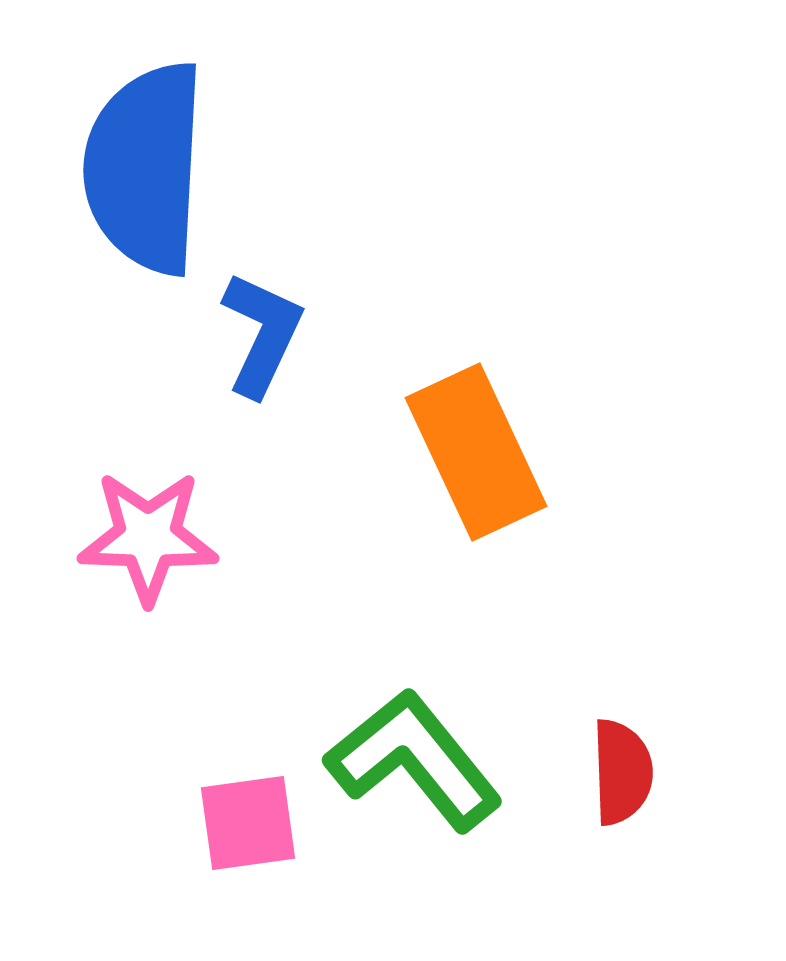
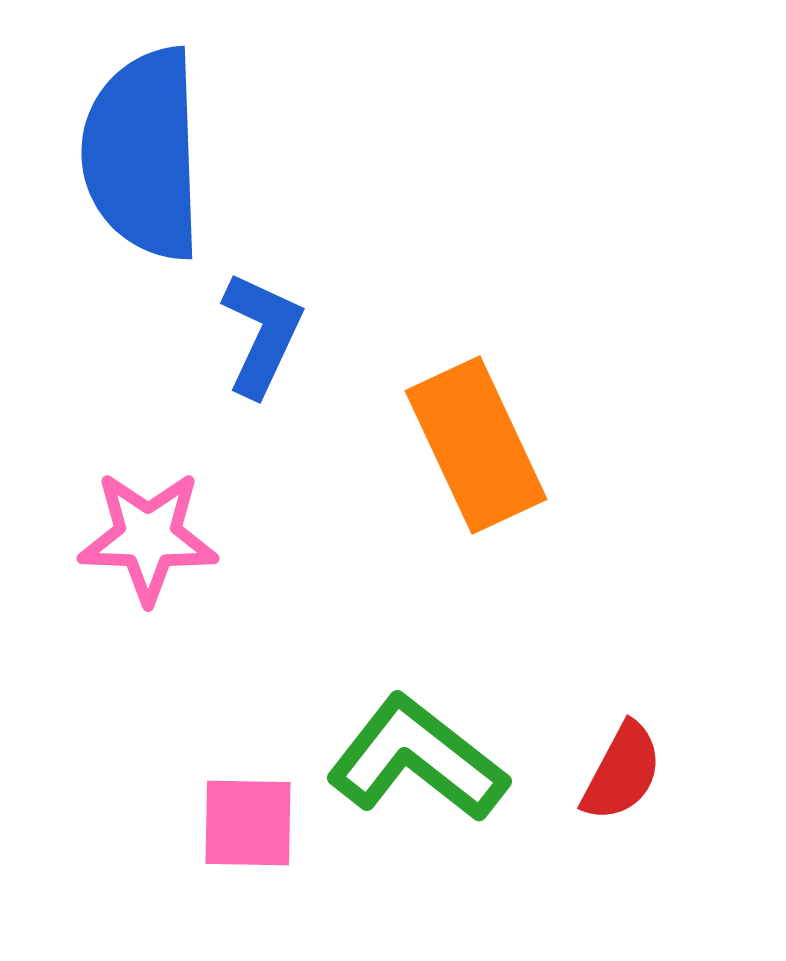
blue semicircle: moved 2 px left, 14 px up; rotated 5 degrees counterclockwise
orange rectangle: moved 7 px up
green L-shape: moved 3 px right, 1 px up; rotated 13 degrees counterclockwise
red semicircle: rotated 30 degrees clockwise
pink square: rotated 9 degrees clockwise
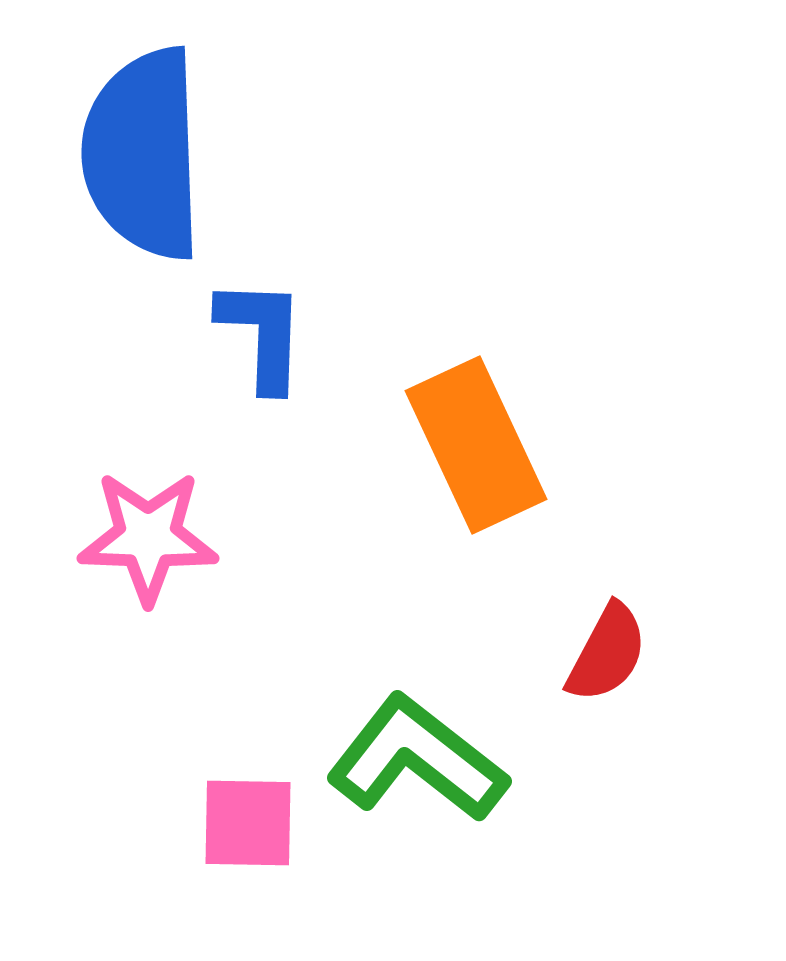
blue L-shape: rotated 23 degrees counterclockwise
red semicircle: moved 15 px left, 119 px up
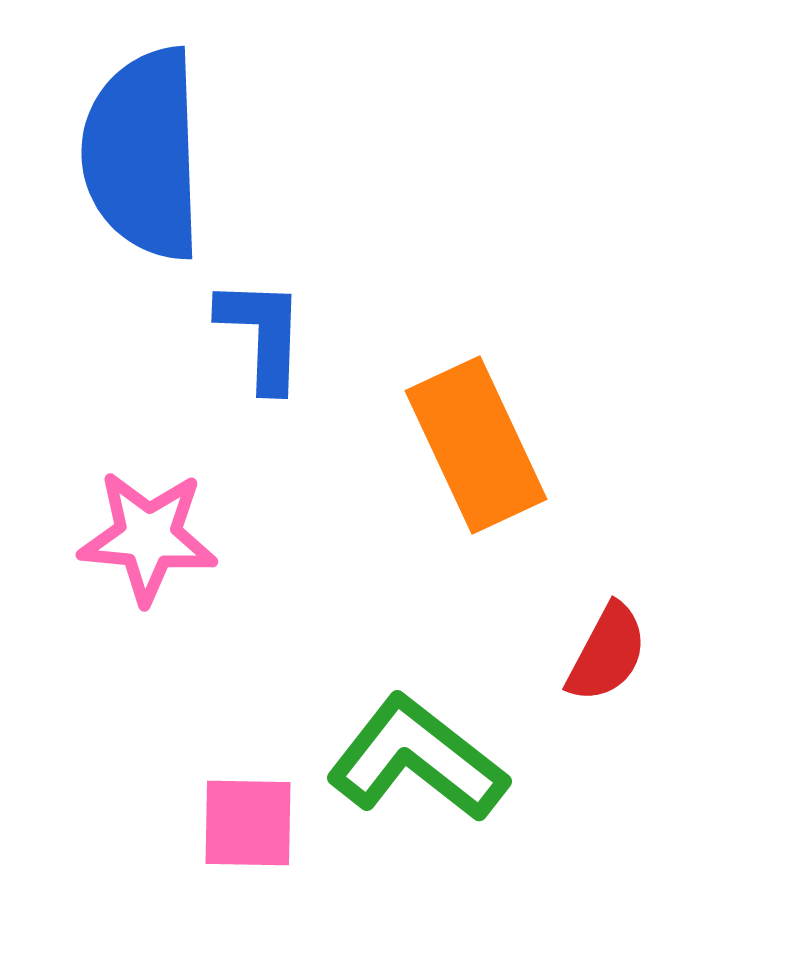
pink star: rotated 3 degrees clockwise
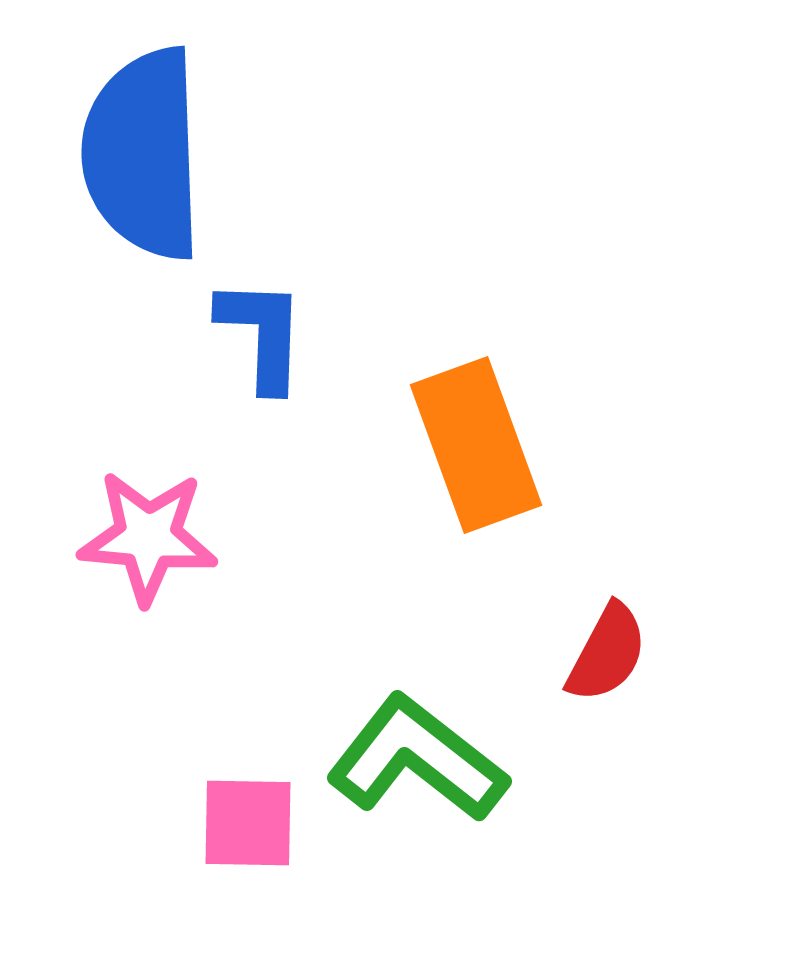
orange rectangle: rotated 5 degrees clockwise
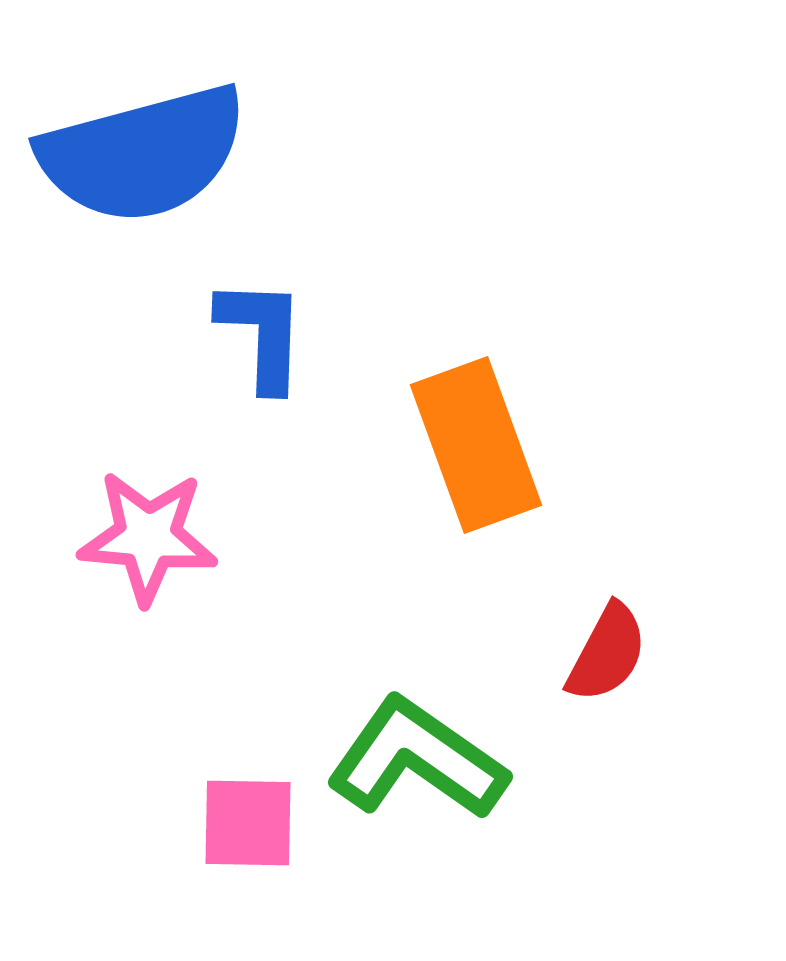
blue semicircle: rotated 103 degrees counterclockwise
green L-shape: rotated 3 degrees counterclockwise
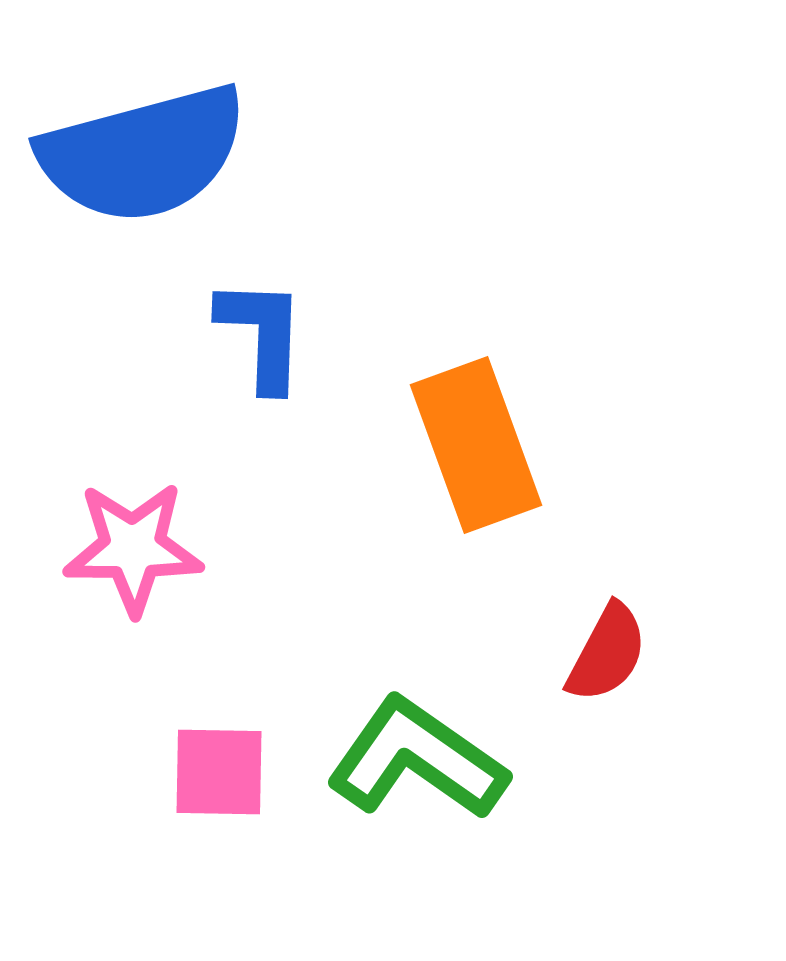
pink star: moved 15 px left, 11 px down; rotated 5 degrees counterclockwise
pink square: moved 29 px left, 51 px up
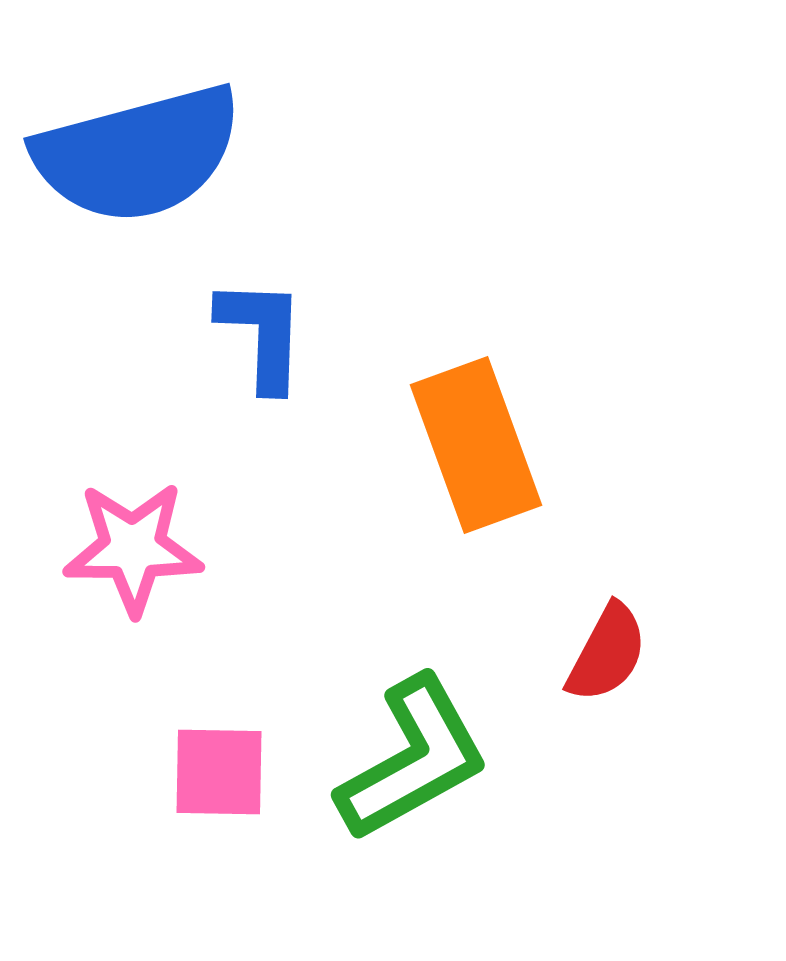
blue semicircle: moved 5 px left
green L-shape: moved 4 px left; rotated 116 degrees clockwise
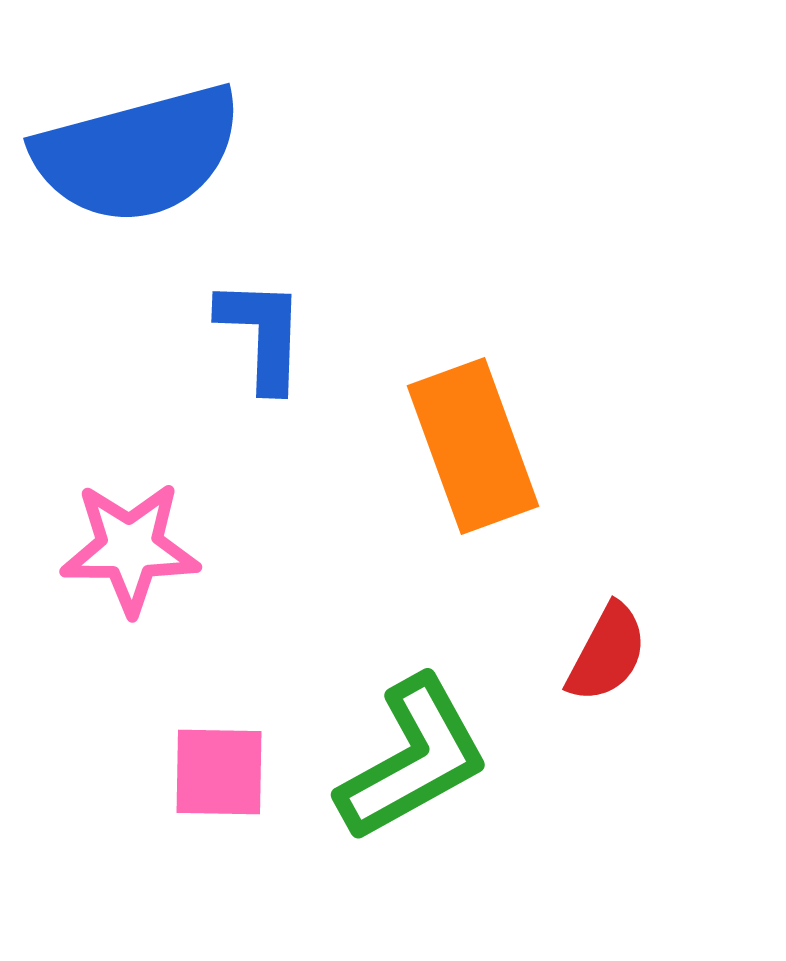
orange rectangle: moved 3 px left, 1 px down
pink star: moved 3 px left
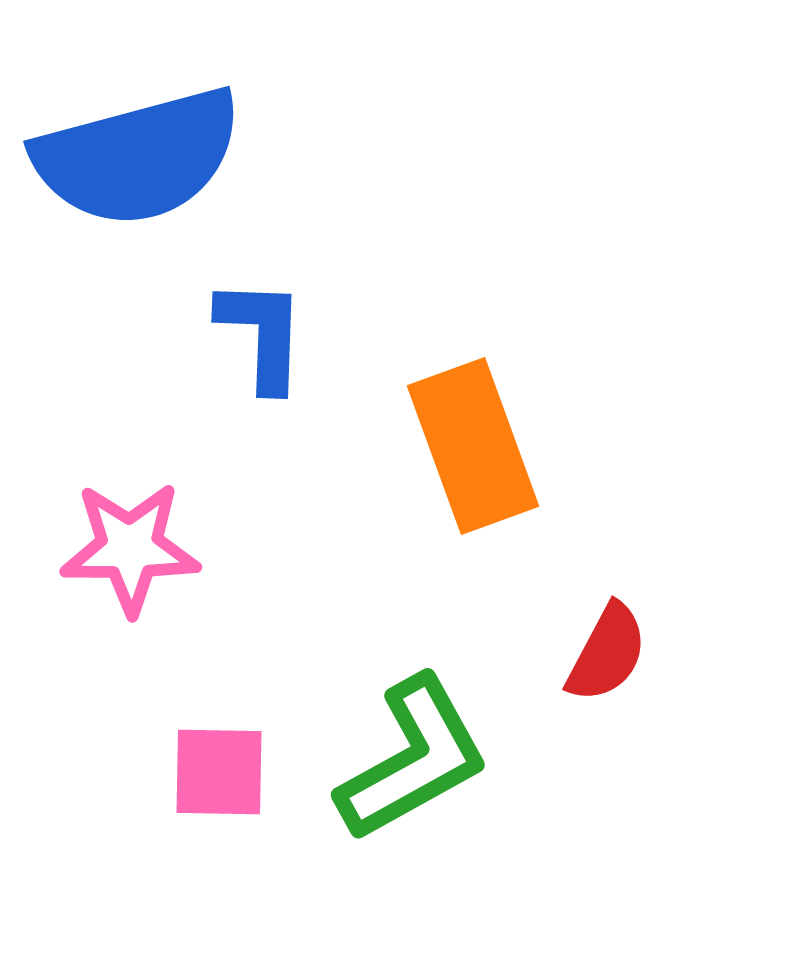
blue semicircle: moved 3 px down
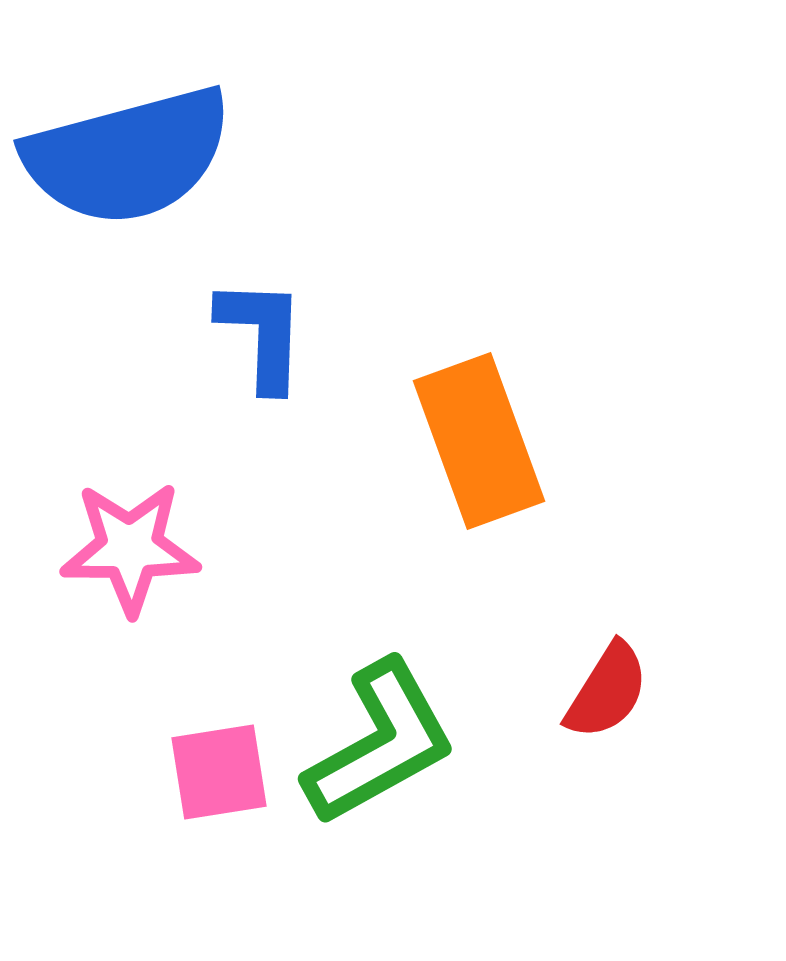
blue semicircle: moved 10 px left, 1 px up
orange rectangle: moved 6 px right, 5 px up
red semicircle: moved 38 px down; rotated 4 degrees clockwise
green L-shape: moved 33 px left, 16 px up
pink square: rotated 10 degrees counterclockwise
